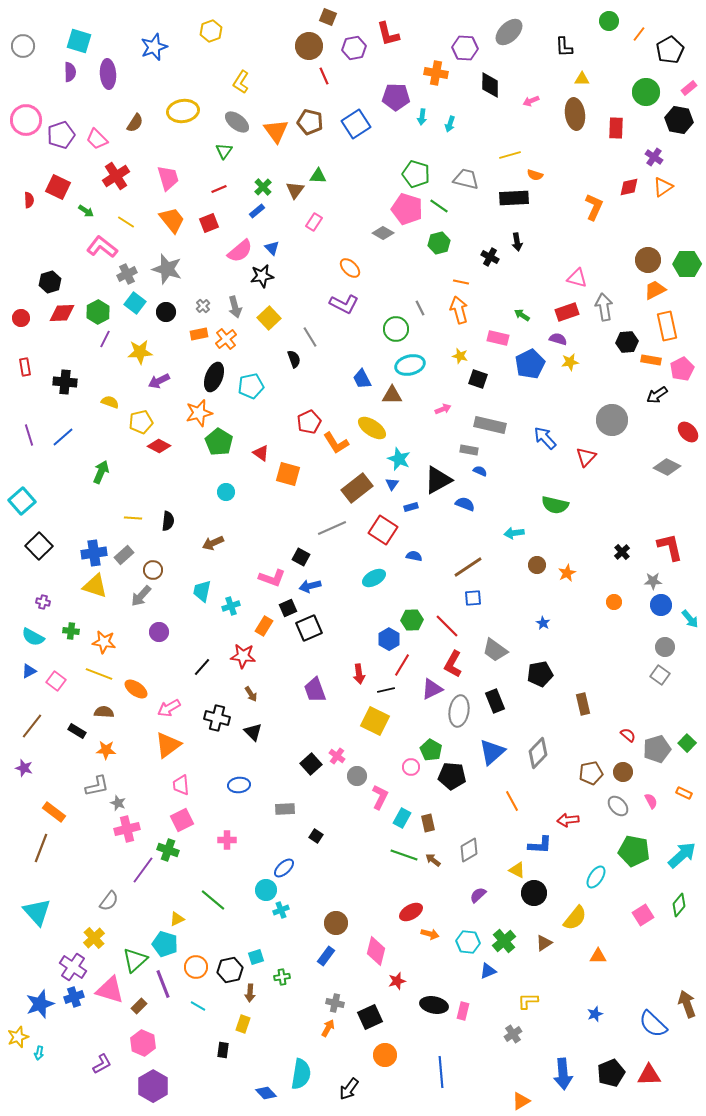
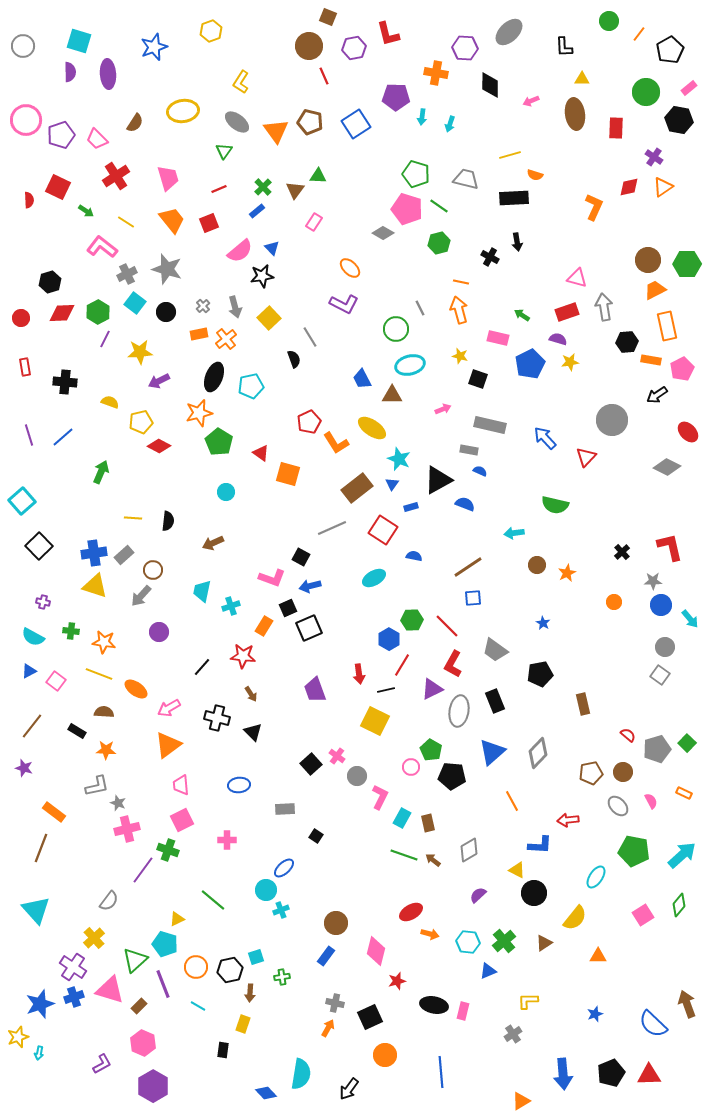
cyan triangle at (37, 912): moved 1 px left, 2 px up
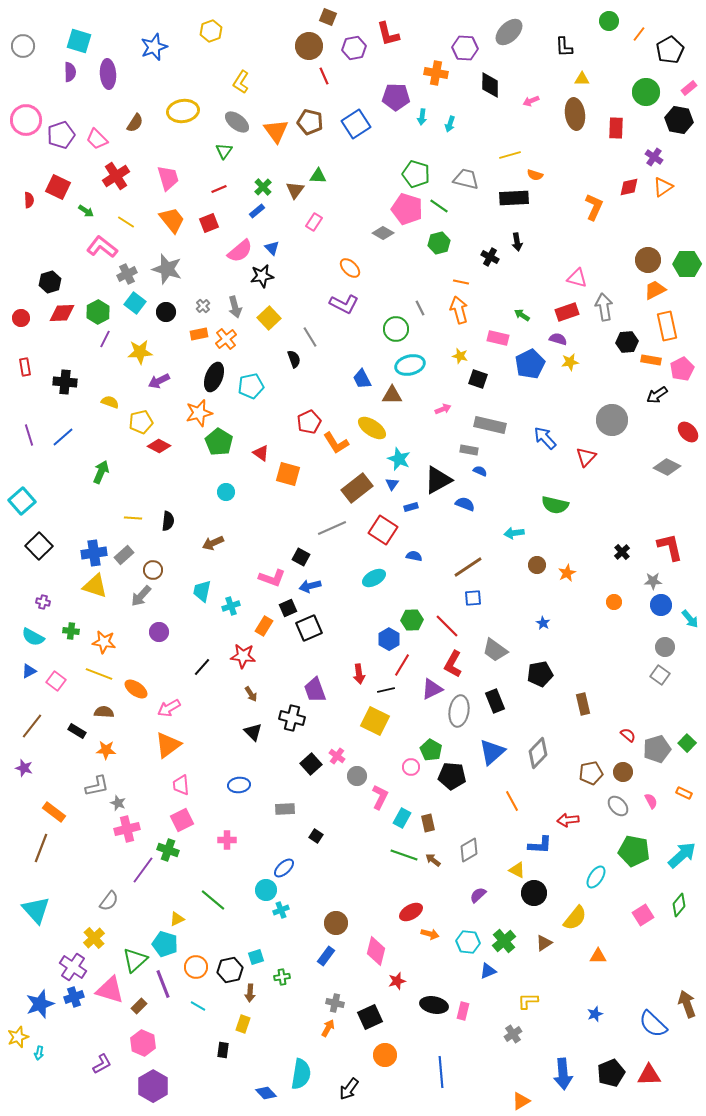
black cross at (217, 718): moved 75 px right
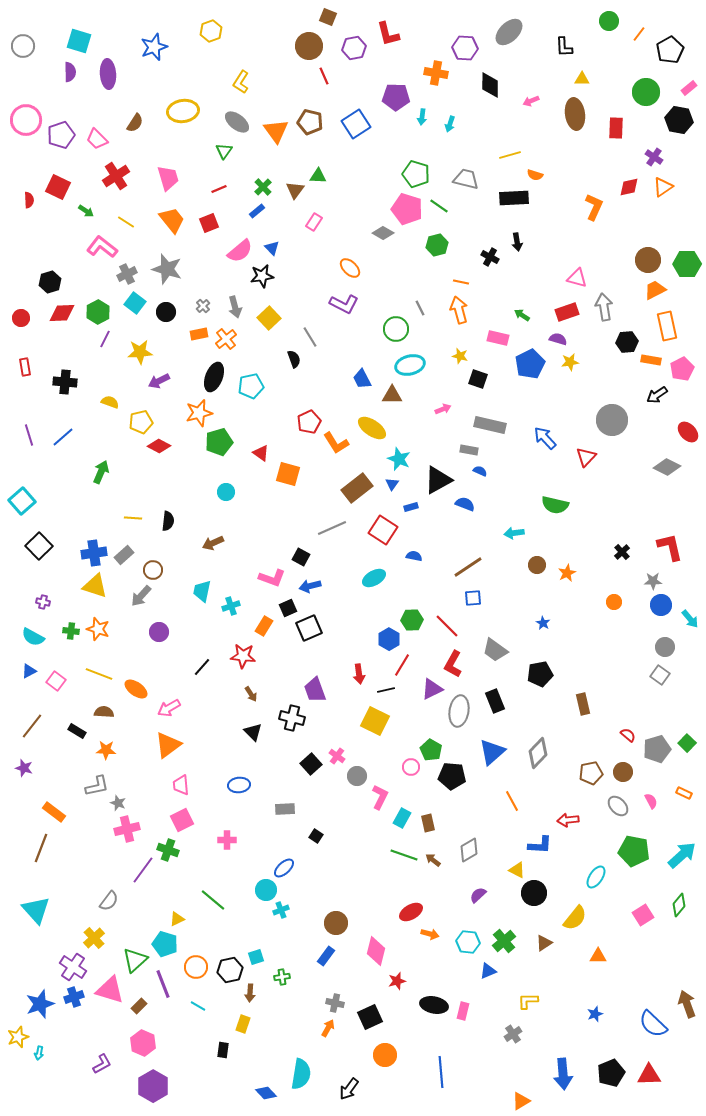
green hexagon at (439, 243): moved 2 px left, 2 px down
green pentagon at (219, 442): rotated 24 degrees clockwise
orange star at (104, 642): moved 6 px left, 13 px up; rotated 10 degrees clockwise
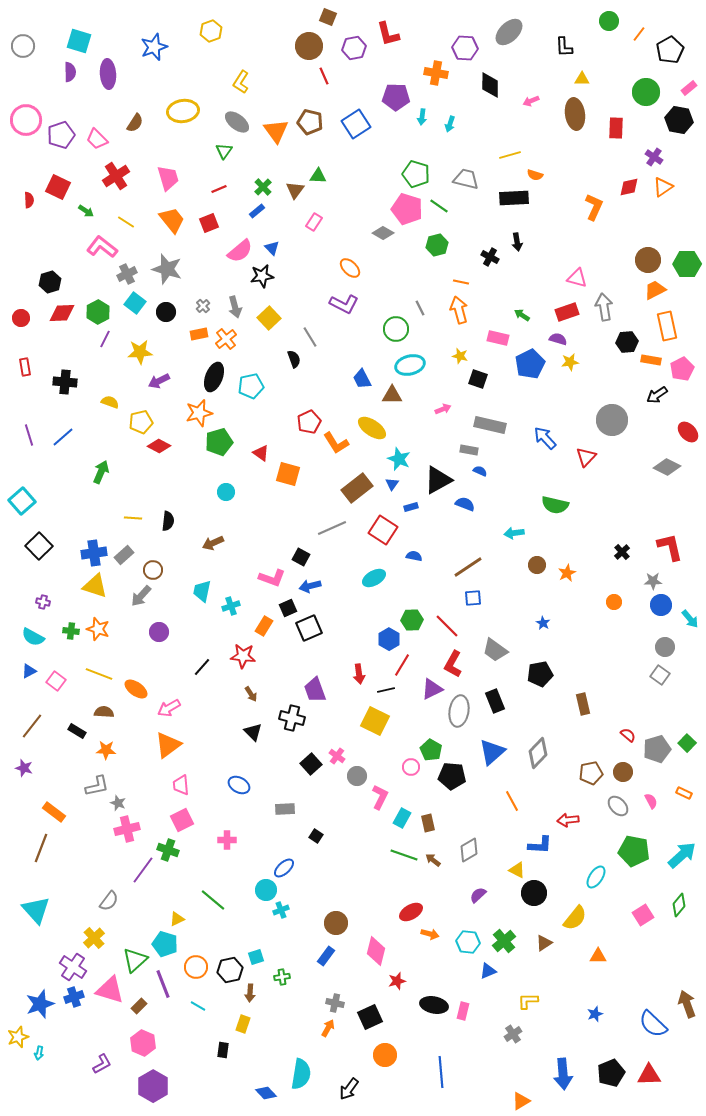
blue ellipse at (239, 785): rotated 35 degrees clockwise
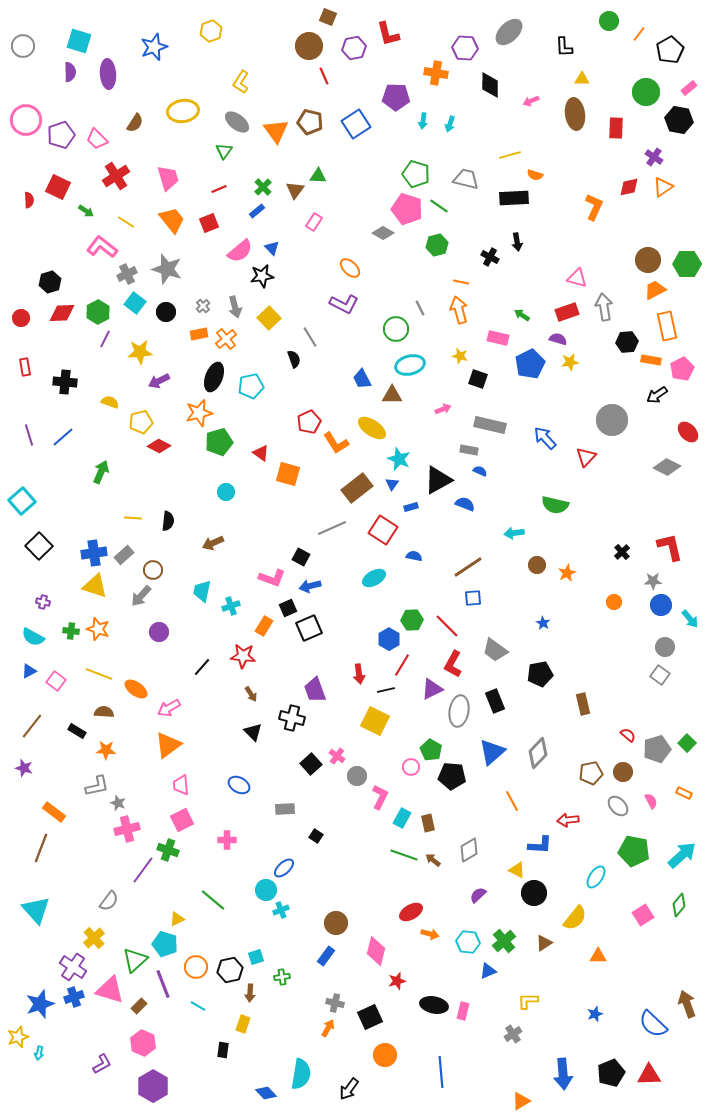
cyan arrow at (422, 117): moved 1 px right, 4 px down
